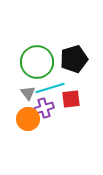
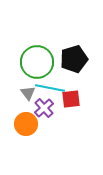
cyan line: rotated 28 degrees clockwise
purple cross: rotated 24 degrees counterclockwise
orange circle: moved 2 px left, 5 px down
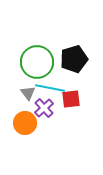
orange circle: moved 1 px left, 1 px up
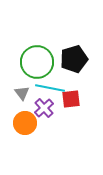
gray triangle: moved 6 px left
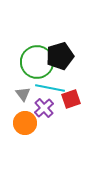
black pentagon: moved 14 px left, 3 px up
gray triangle: moved 1 px right, 1 px down
red square: rotated 12 degrees counterclockwise
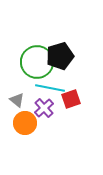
gray triangle: moved 6 px left, 6 px down; rotated 14 degrees counterclockwise
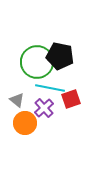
black pentagon: rotated 28 degrees clockwise
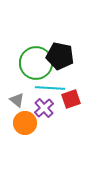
green circle: moved 1 px left, 1 px down
cyan line: rotated 8 degrees counterclockwise
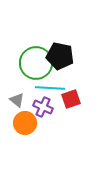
purple cross: moved 1 px left, 1 px up; rotated 24 degrees counterclockwise
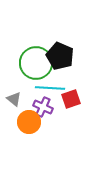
black pentagon: rotated 12 degrees clockwise
gray triangle: moved 3 px left, 1 px up
orange circle: moved 4 px right, 1 px up
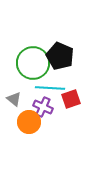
green circle: moved 3 px left
